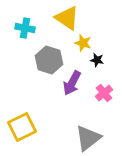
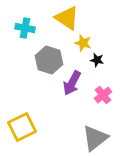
pink cross: moved 1 px left, 2 px down
gray triangle: moved 7 px right
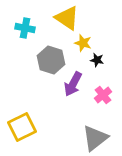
gray hexagon: moved 2 px right
purple arrow: moved 1 px right, 1 px down
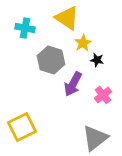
yellow star: rotated 24 degrees clockwise
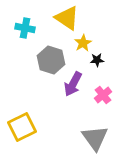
black star: rotated 16 degrees counterclockwise
gray triangle: rotated 28 degrees counterclockwise
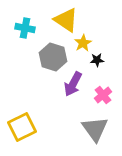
yellow triangle: moved 1 px left, 2 px down
gray hexagon: moved 2 px right, 3 px up
gray triangle: moved 9 px up
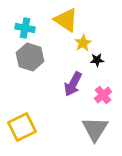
gray hexagon: moved 23 px left
gray triangle: rotated 8 degrees clockwise
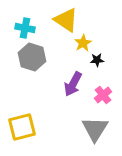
gray hexagon: moved 2 px right
yellow square: rotated 12 degrees clockwise
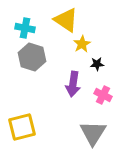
yellow star: moved 1 px left, 1 px down
black star: moved 4 px down
purple arrow: rotated 20 degrees counterclockwise
pink cross: rotated 24 degrees counterclockwise
gray triangle: moved 2 px left, 4 px down
